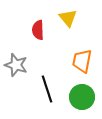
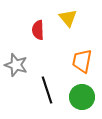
black line: moved 1 px down
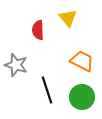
orange trapezoid: rotated 105 degrees clockwise
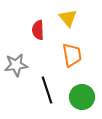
orange trapezoid: moved 10 px left, 6 px up; rotated 55 degrees clockwise
gray star: rotated 25 degrees counterclockwise
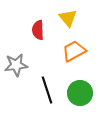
orange trapezoid: moved 2 px right, 4 px up; rotated 110 degrees counterclockwise
green circle: moved 2 px left, 4 px up
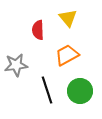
orange trapezoid: moved 7 px left, 4 px down
green circle: moved 2 px up
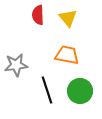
red semicircle: moved 15 px up
orange trapezoid: rotated 40 degrees clockwise
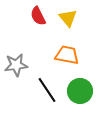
red semicircle: moved 1 px down; rotated 24 degrees counterclockwise
black line: rotated 16 degrees counterclockwise
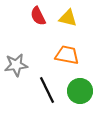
yellow triangle: rotated 36 degrees counterclockwise
black line: rotated 8 degrees clockwise
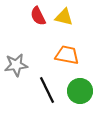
yellow triangle: moved 4 px left, 1 px up
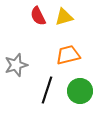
yellow triangle: rotated 30 degrees counterclockwise
orange trapezoid: moved 1 px right; rotated 25 degrees counterclockwise
gray star: rotated 10 degrees counterclockwise
black line: rotated 44 degrees clockwise
